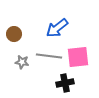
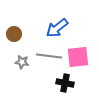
black cross: rotated 24 degrees clockwise
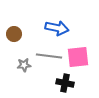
blue arrow: rotated 130 degrees counterclockwise
gray star: moved 2 px right, 3 px down; rotated 16 degrees counterclockwise
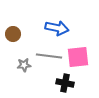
brown circle: moved 1 px left
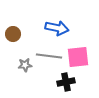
gray star: moved 1 px right
black cross: moved 1 px right, 1 px up; rotated 24 degrees counterclockwise
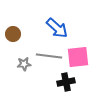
blue arrow: rotated 30 degrees clockwise
gray star: moved 1 px left, 1 px up
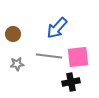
blue arrow: rotated 90 degrees clockwise
gray star: moved 7 px left
black cross: moved 5 px right
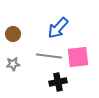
blue arrow: moved 1 px right
gray star: moved 4 px left
black cross: moved 13 px left
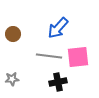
gray star: moved 1 px left, 15 px down
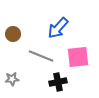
gray line: moved 8 px left; rotated 15 degrees clockwise
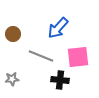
black cross: moved 2 px right, 2 px up; rotated 18 degrees clockwise
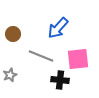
pink square: moved 2 px down
gray star: moved 2 px left, 4 px up; rotated 16 degrees counterclockwise
